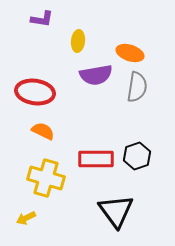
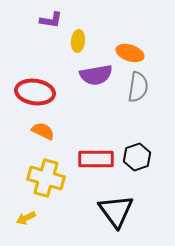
purple L-shape: moved 9 px right, 1 px down
gray semicircle: moved 1 px right
black hexagon: moved 1 px down
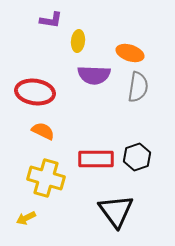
purple semicircle: moved 2 px left; rotated 12 degrees clockwise
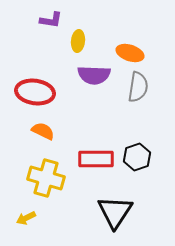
black triangle: moved 1 px left, 1 px down; rotated 9 degrees clockwise
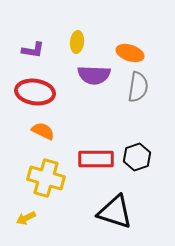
purple L-shape: moved 18 px left, 30 px down
yellow ellipse: moved 1 px left, 1 px down
black triangle: rotated 45 degrees counterclockwise
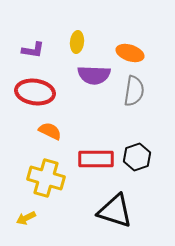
gray semicircle: moved 4 px left, 4 px down
orange semicircle: moved 7 px right
black triangle: moved 1 px up
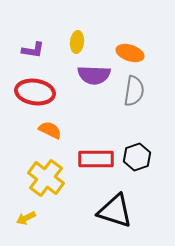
orange semicircle: moved 1 px up
yellow cross: rotated 21 degrees clockwise
